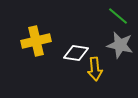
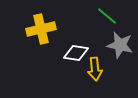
green line: moved 11 px left
yellow cross: moved 5 px right, 12 px up
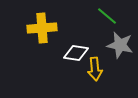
yellow cross: moved 1 px right, 1 px up; rotated 8 degrees clockwise
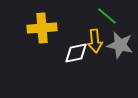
white diamond: rotated 20 degrees counterclockwise
yellow arrow: moved 28 px up
